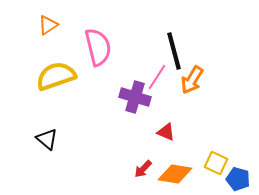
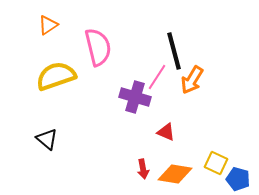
red arrow: rotated 54 degrees counterclockwise
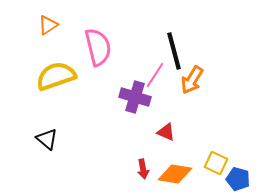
pink line: moved 2 px left, 2 px up
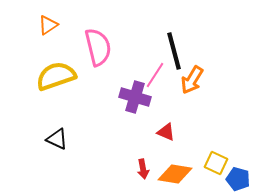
black triangle: moved 10 px right; rotated 15 degrees counterclockwise
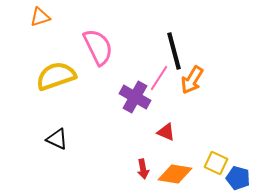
orange triangle: moved 8 px left, 8 px up; rotated 15 degrees clockwise
pink semicircle: rotated 12 degrees counterclockwise
pink line: moved 4 px right, 3 px down
purple cross: rotated 12 degrees clockwise
blue pentagon: moved 1 px up
